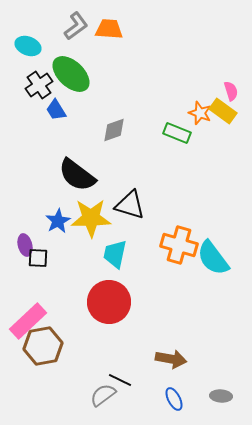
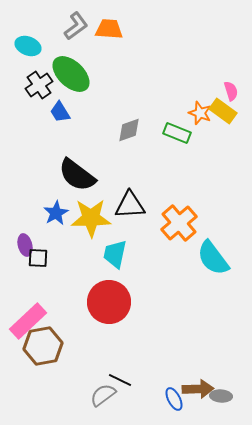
blue trapezoid: moved 4 px right, 2 px down
gray diamond: moved 15 px right
black triangle: rotated 20 degrees counterclockwise
blue star: moved 2 px left, 8 px up
orange cross: moved 22 px up; rotated 33 degrees clockwise
brown arrow: moved 27 px right, 30 px down; rotated 12 degrees counterclockwise
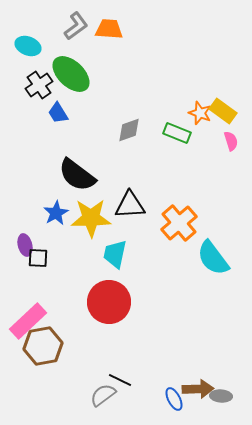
pink semicircle: moved 50 px down
blue trapezoid: moved 2 px left, 1 px down
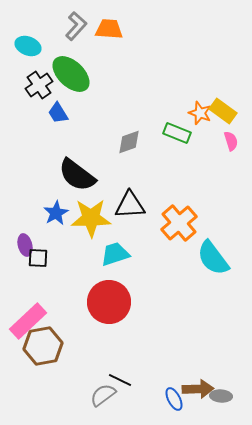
gray L-shape: rotated 12 degrees counterclockwise
gray diamond: moved 12 px down
cyan trapezoid: rotated 60 degrees clockwise
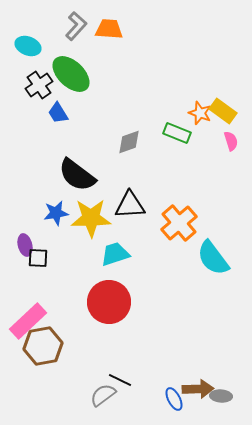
blue star: rotated 20 degrees clockwise
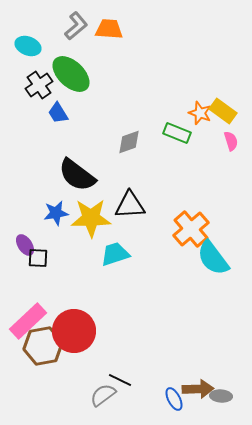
gray L-shape: rotated 8 degrees clockwise
orange cross: moved 12 px right, 6 px down
purple ellipse: rotated 20 degrees counterclockwise
red circle: moved 35 px left, 29 px down
